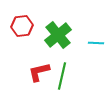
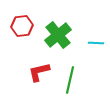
green line: moved 8 px right, 4 px down
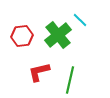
red hexagon: moved 10 px down
cyan line: moved 16 px left, 23 px up; rotated 42 degrees clockwise
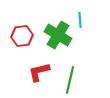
cyan line: rotated 42 degrees clockwise
green cross: rotated 20 degrees counterclockwise
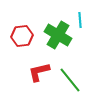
green line: rotated 52 degrees counterclockwise
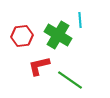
red L-shape: moved 6 px up
green line: rotated 16 degrees counterclockwise
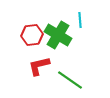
red hexagon: moved 10 px right, 1 px up
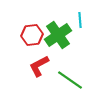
green cross: rotated 24 degrees clockwise
red L-shape: rotated 15 degrees counterclockwise
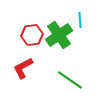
green cross: moved 1 px right
red L-shape: moved 16 px left, 2 px down
